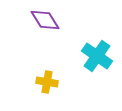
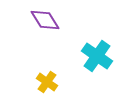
yellow cross: rotated 25 degrees clockwise
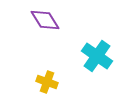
yellow cross: rotated 15 degrees counterclockwise
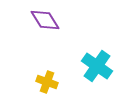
cyan cross: moved 10 px down
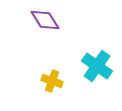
yellow cross: moved 5 px right, 1 px up
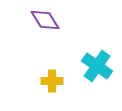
yellow cross: rotated 20 degrees counterclockwise
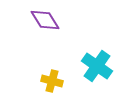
yellow cross: rotated 15 degrees clockwise
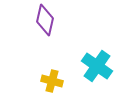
purple diamond: rotated 44 degrees clockwise
